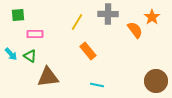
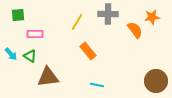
orange star: rotated 28 degrees clockwise
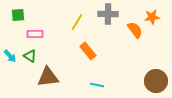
cyan arrow: moved 1 px left, 2 px down
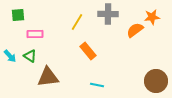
orange semicircle: rotated 90 degrees counterclockwise
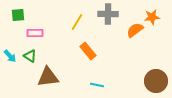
pink rectangle: moved 1 px up
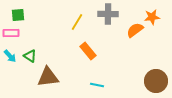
pink rectangle: moved 24 px left
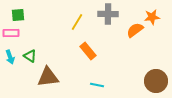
cyan arrow: moved 1 px down; rotated 24 degrees clockwise
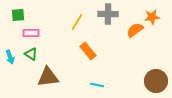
pink rectangle: moved 20 px right
green triangle: moved 1 px right, 2 px up
